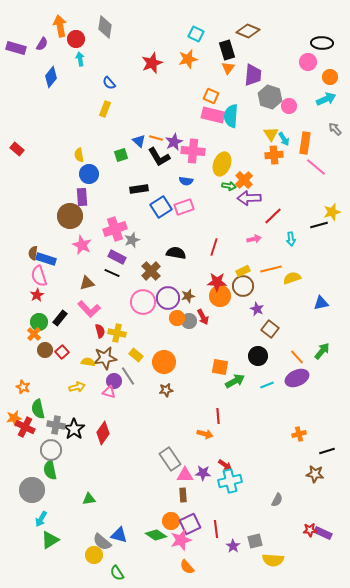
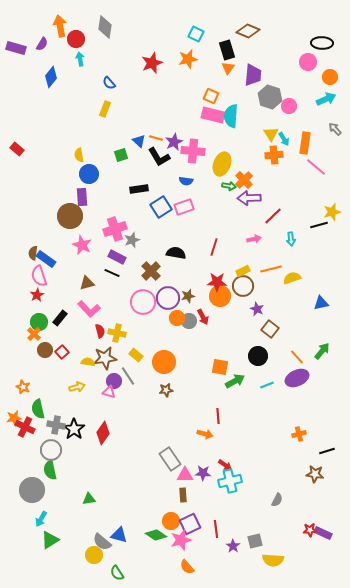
blue rectangle at (46, 259): rotated 18 degrees clockwise
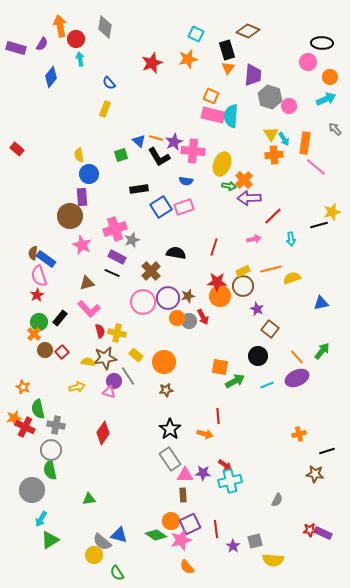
black star at (74, 429): moved 96 px right
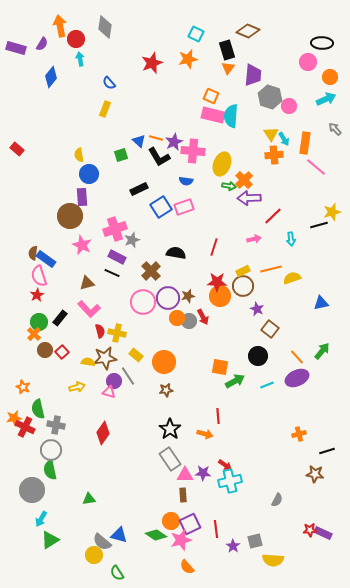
black rectangle at (139, 189): rotated 18 degrees counterclockwise
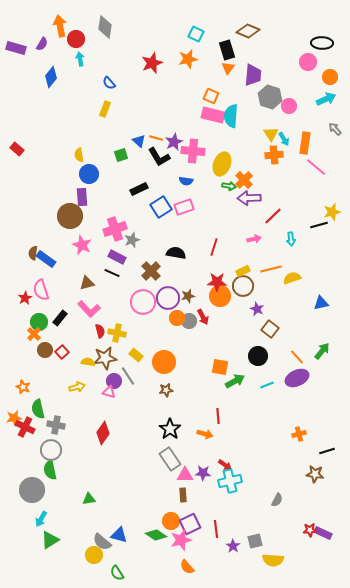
pink semicircle at (39, 276): moved 2 px right, 14 px down
red star at (37, 295): moved 12 px left, 3 px down
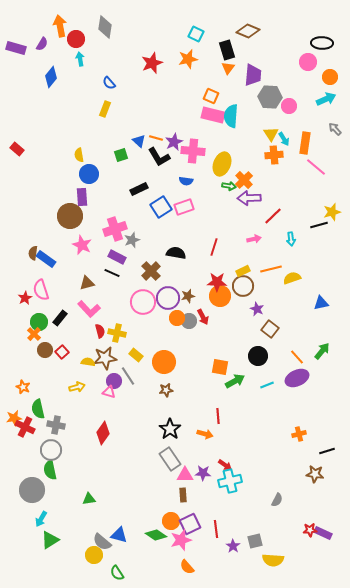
gray hexagon at (270, 97): rotated 15 degrees counterclockwise
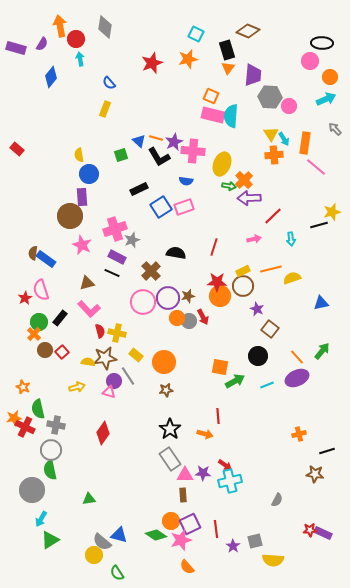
pink circle at (308, 62): moved 2 px right, 1 px up
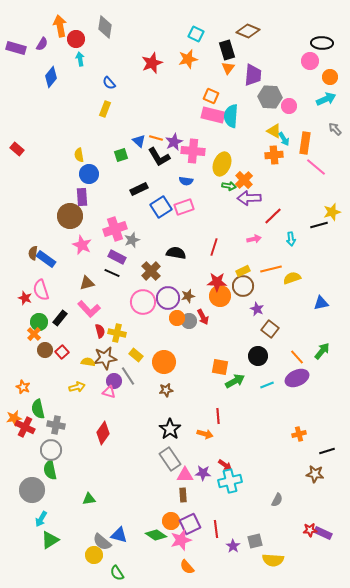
yellow triangle at (271, 134): moved 3 px right, 3 px up; rotated 28 degrees counterclockwise
red star at (25, 298): rotated 24 degrees counterclockwise
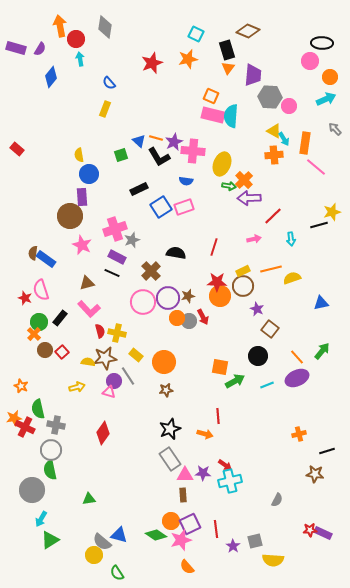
purple semicircle at (42, 44): moved 2 px left, 5 px down
orange star at (23, 387): moved 2 px left, 1 px up
black star at (170, 429): rotated 15 degrees clockwise
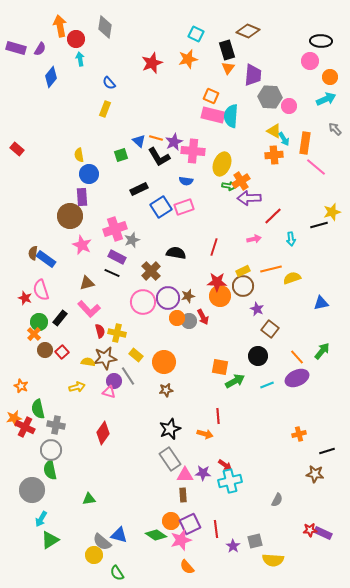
black ellipse at (322, 43): moved 1 px left, 2 px up
orange cross at (244, 180): moved 3 px left, 1 px down; rotated 12 degrees clockwise
